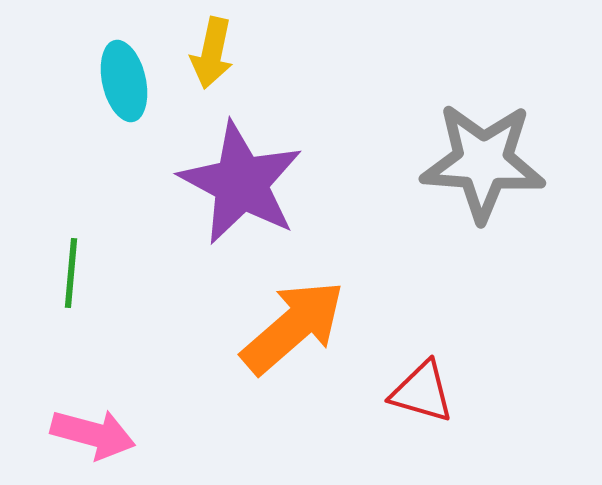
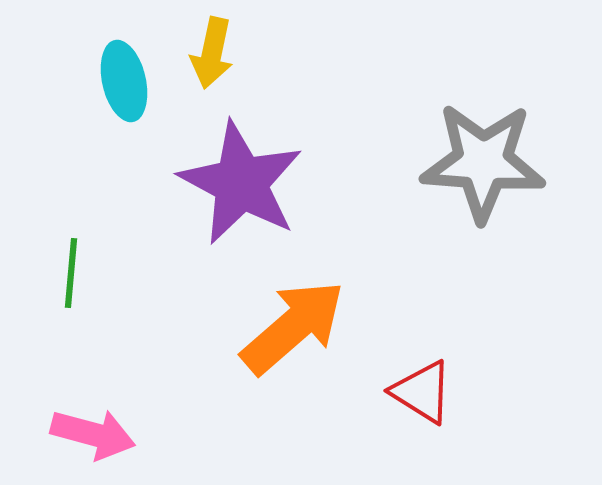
red triangle: rotated 16 degrees clockwise
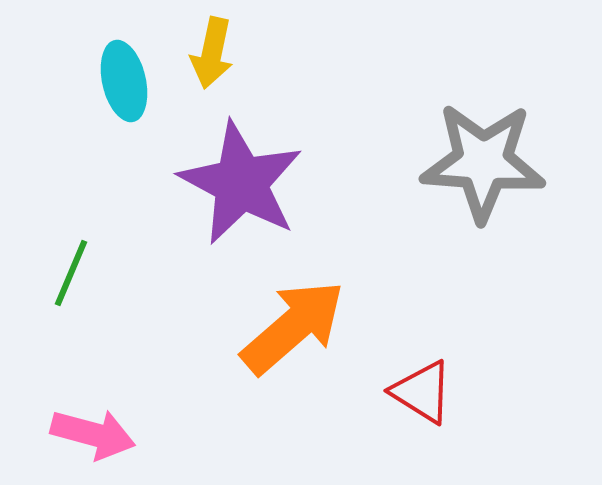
green line: rotated 18 degrees clockwise
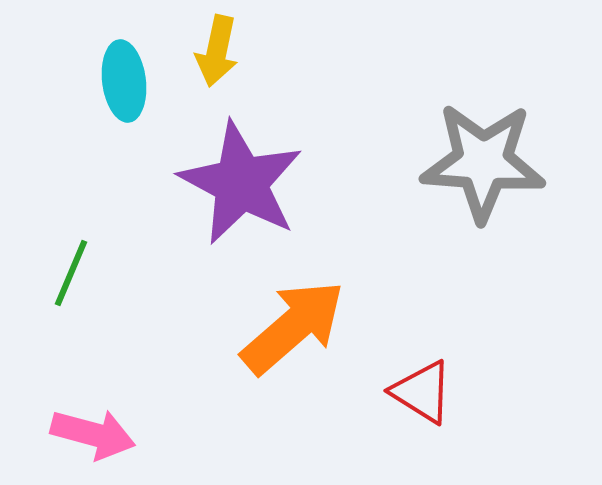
yellow arrow: moved 5 px right, 2 px up
cyan ellipse: rotated 6 degrees clockwise
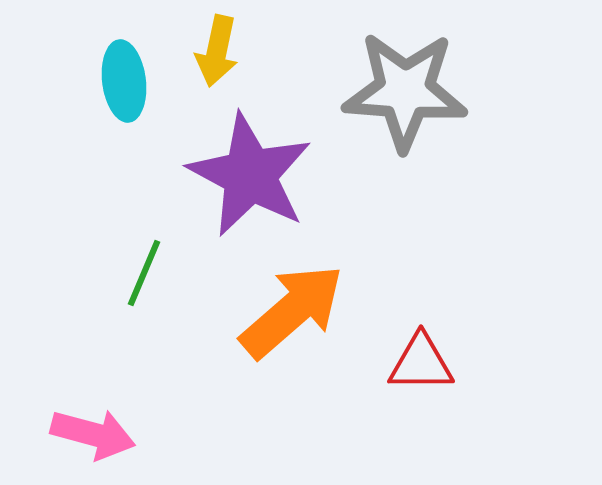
gray star: moved 78 px left, 71 px up
purple star: moved 9 px right, 8 px up
green line: moved 73 px right
orange arrow: moved 1 px left, 16 px up
red triangle: moved 1 px left, 29 px up; rotated 32 degrees counterclockwise
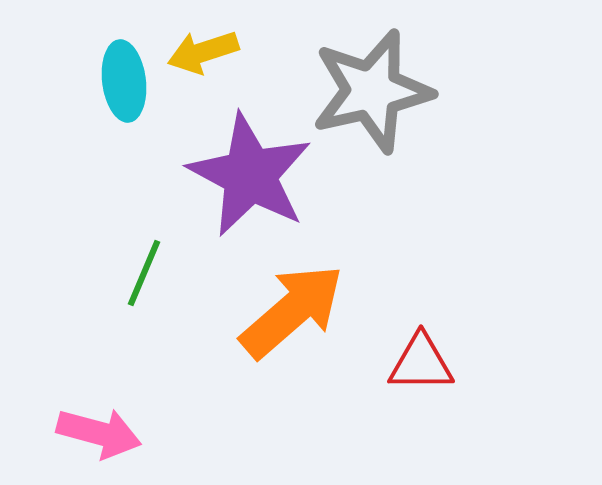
yellow arrow: moved 14 px left, 1 px down; rotated 60 degrees clockwise
gray star: moved 33 px left; rotated 17 degrees counterclockwise
pink arrow: moved 6 px right, 1 px up
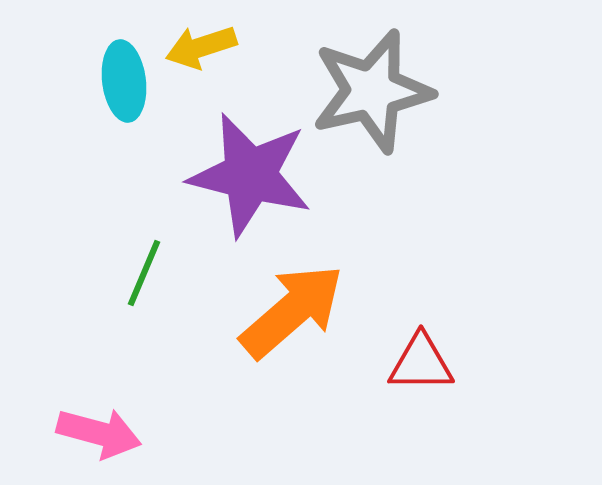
yellow arrow: moved 2 px left, 5 px up
purple star: rotated 14 degrees counterclockwise
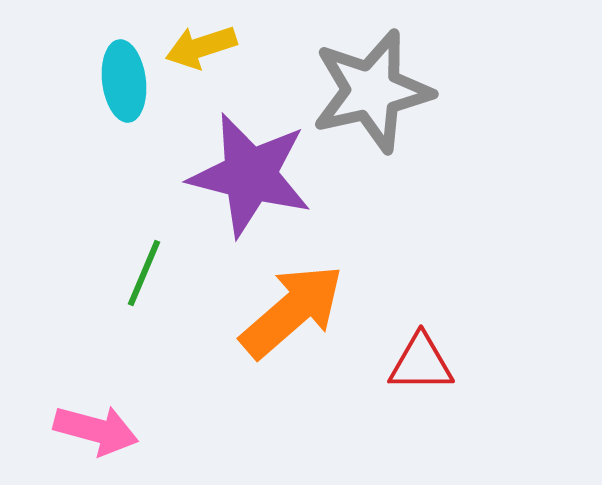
pink arrow: moved 3 px left, 3 px up
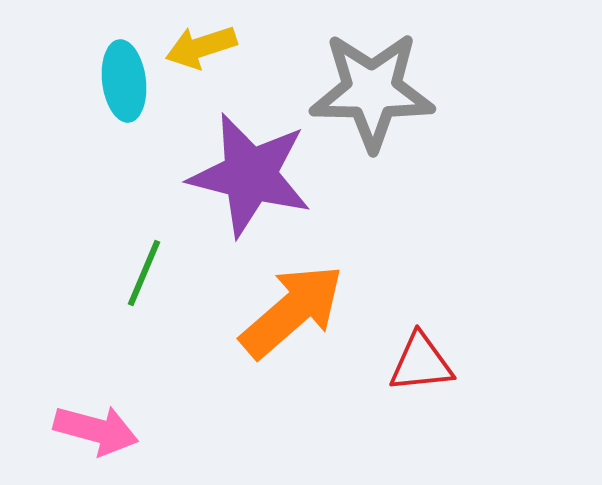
gray star: rotated 14 degrees clockwise
red triangle: rotated 6 degrees counterclockwise
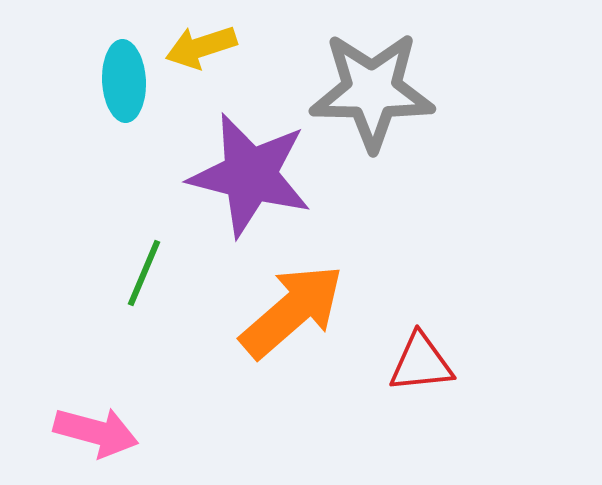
cyan ellipse: rotated 4 degrees clockwise
pink arrow: moved 2 px down
